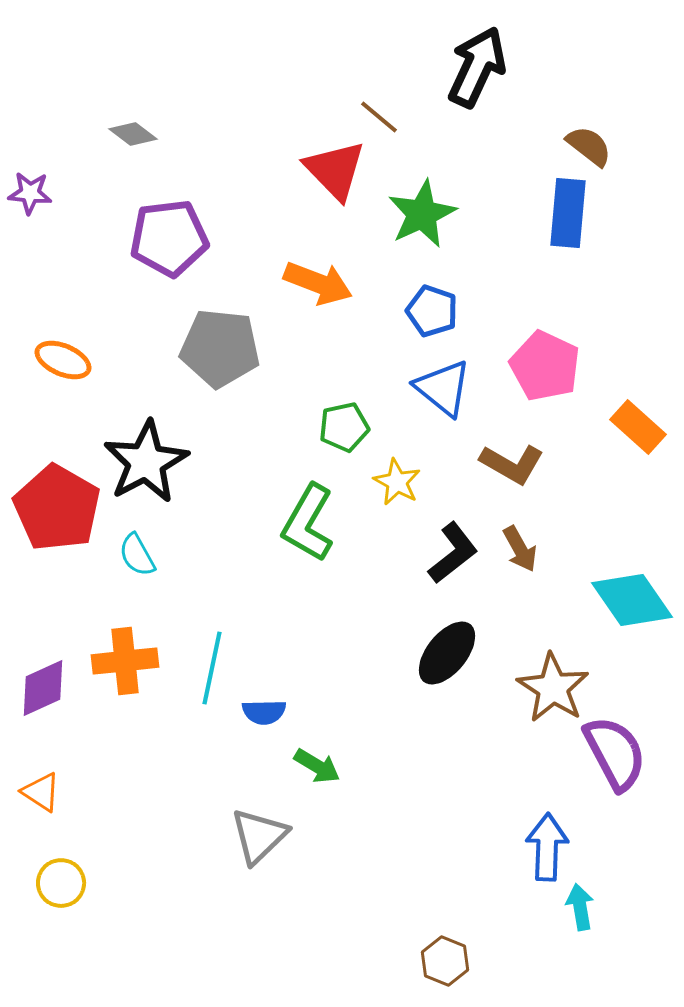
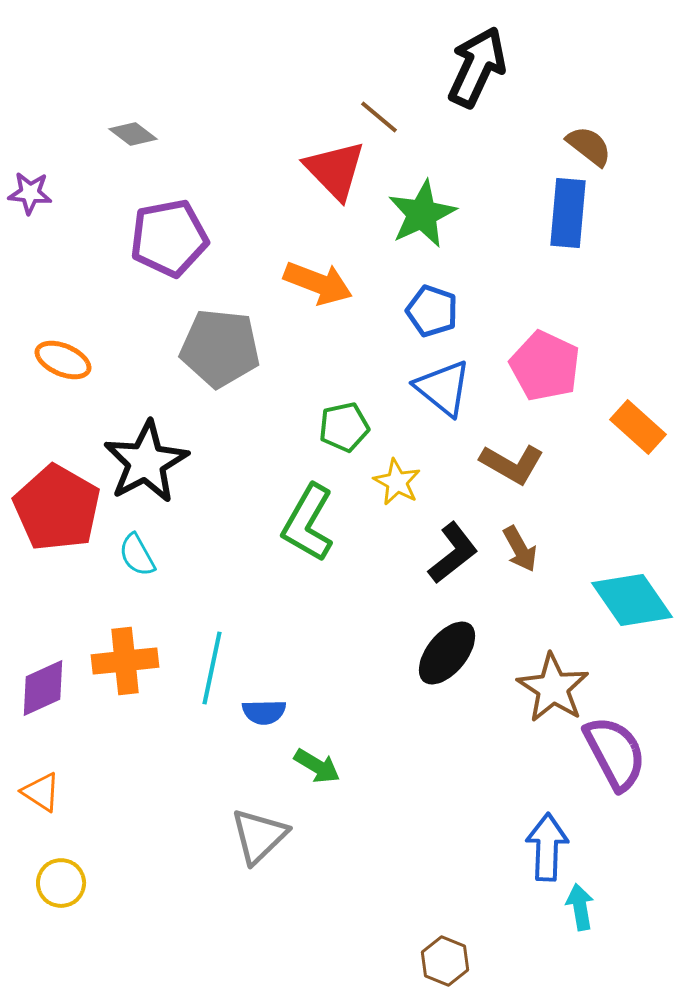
purple pentagon: rotated 4 degrees counterclockwise
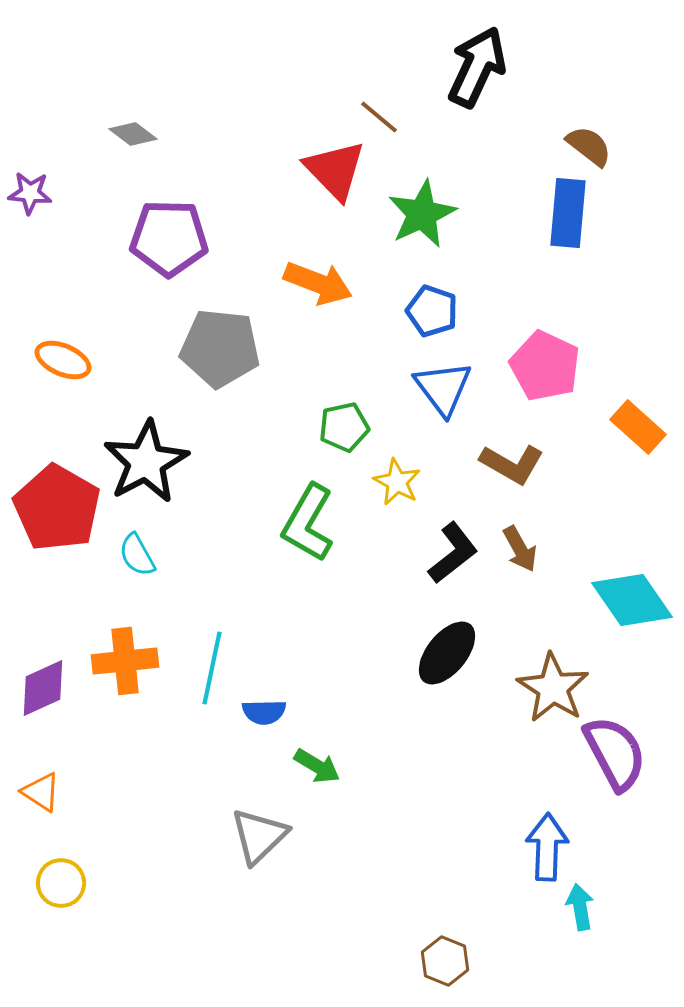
purple pentagon: rotated 12 degrees clockwise
blue triangle: rotated 14 degrees clockwise
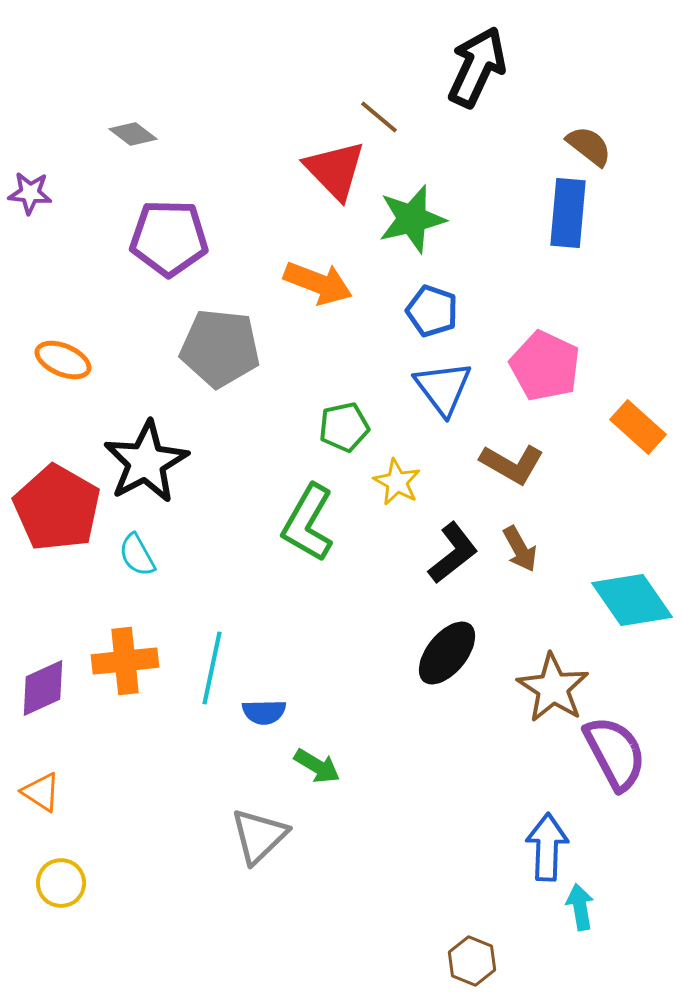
green star: moved 10 px left, 5 px down; rotated 12 degrees clockwise
brown hexagon: moved 27 px right
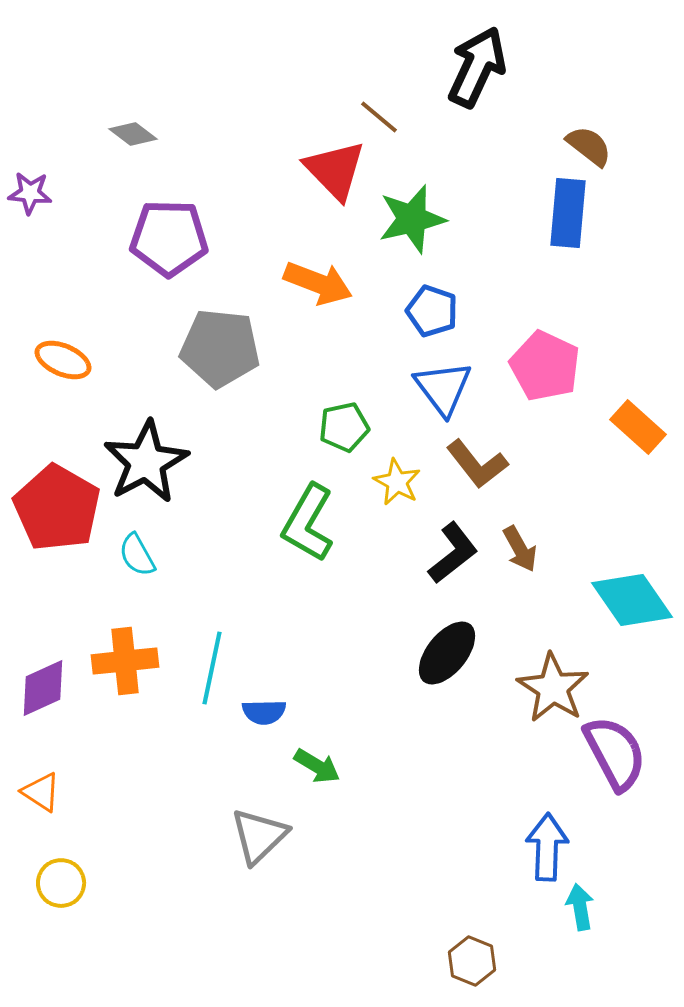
brown L-shape: moved 35 px left; rotated 22 degrees clockwise
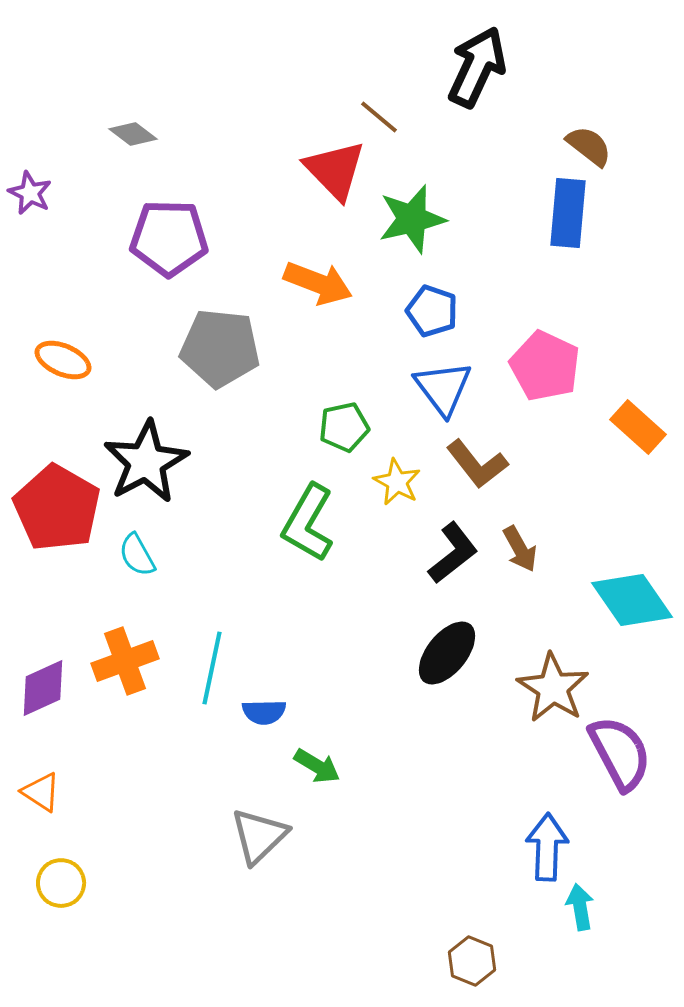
purple star: rotated 21 degrees clockwise
orange cross: rotated 14 degrees counterclockwise
purple semicircle: moved 5 px right
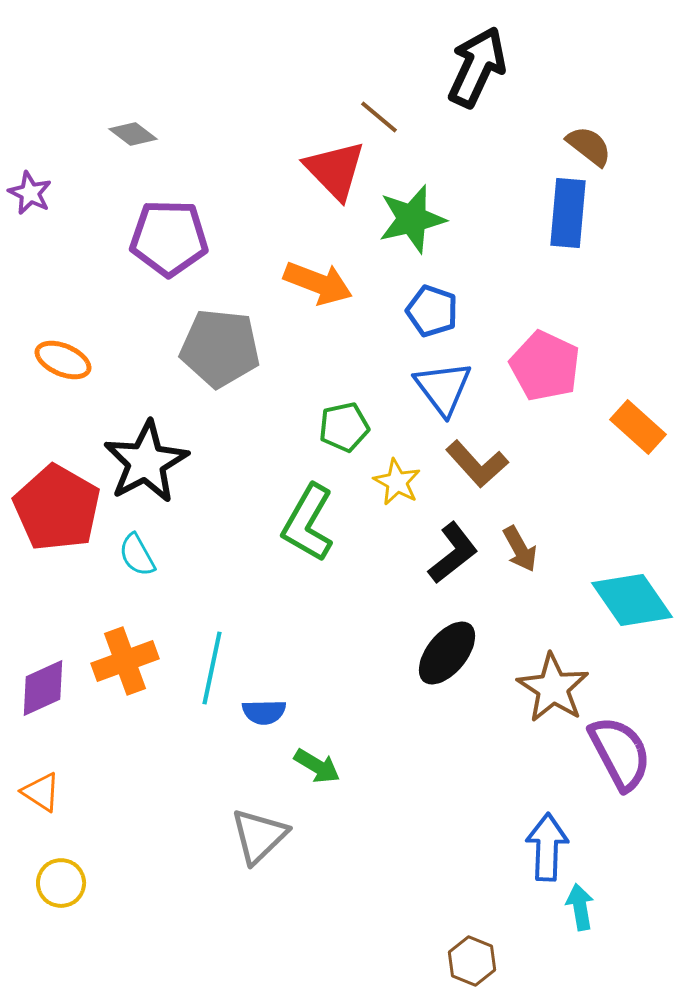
brown L-shape: rotated 4 degrees counterclockwise
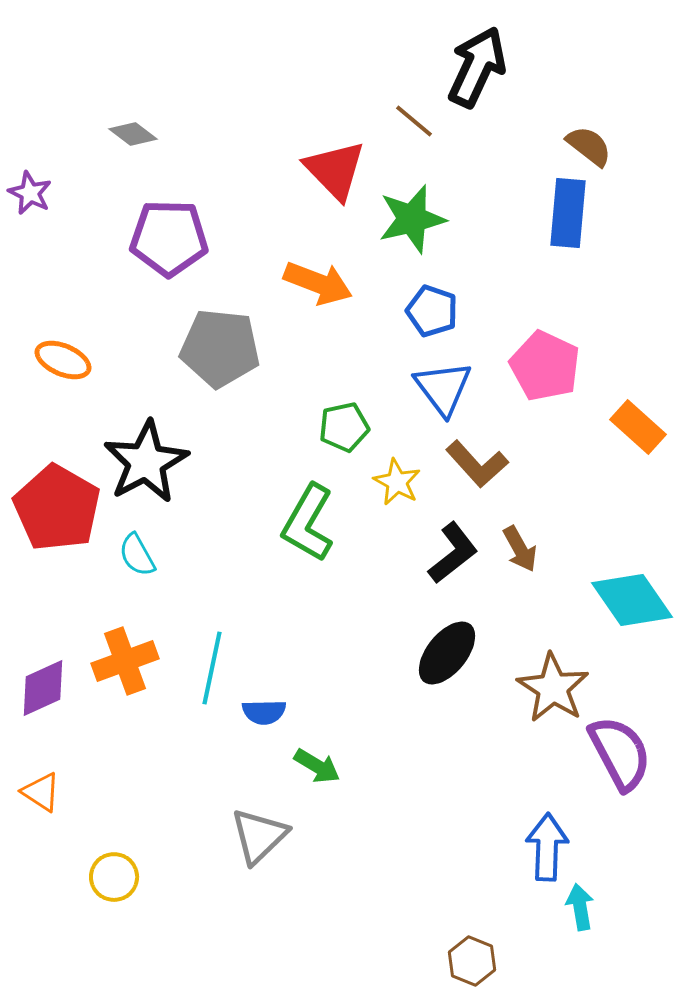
brown line: moved 35 px right, 4 px down
yellow circle: moved 53 px right, 6 px up
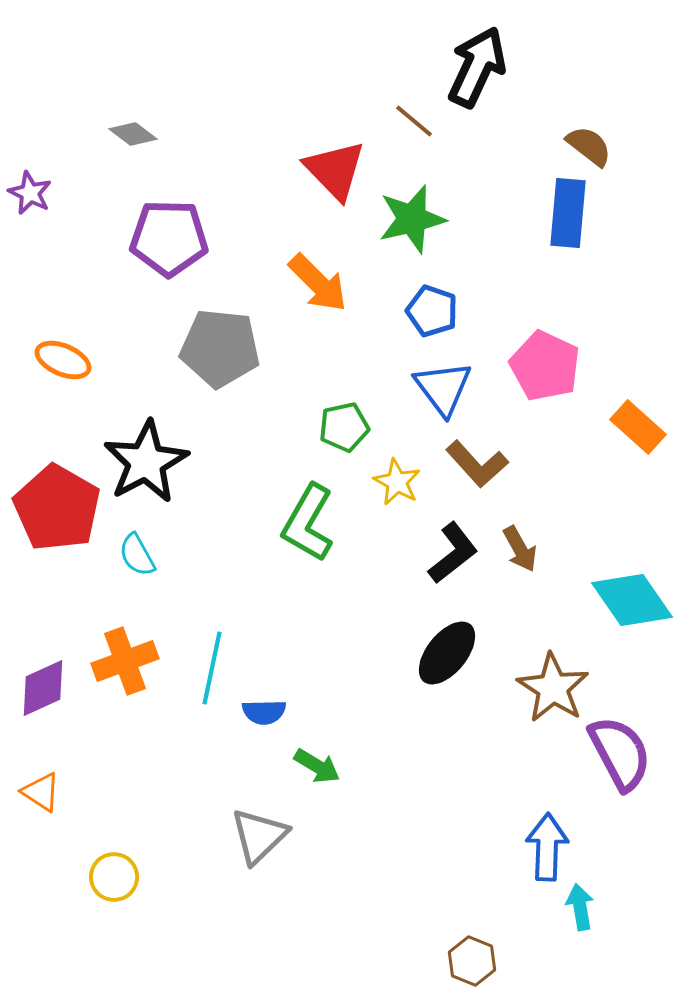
orange arrow: rotated 24 degrees clockwise
